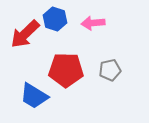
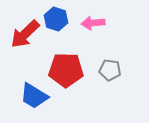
blue hexagon: moved 1 px right
gray pentagon: rotated 20 degrees clockwise
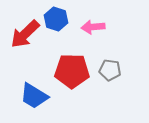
pink arrow: moved 4 px down
red pentagon: moved 6 px right, 1 px down
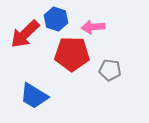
red pentagon: moved 17 px up
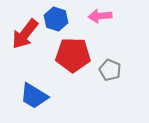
pink arrow: moved 7 px right, 11 px up
red arrow: rotated 8 degrees counterclockwise
red pentagon: moved 1 px right, 1 px down
gray pentagon: rotated 15 degrees clockwise
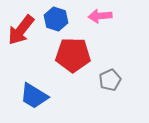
red arrow: moved 4 px left, 4 px up
gray pentagon: moved 10 px down; rotated 25 degrees clockwise
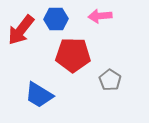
blue hexagon: rotated 20 degrees counterclockwise
gray pentagon: rotated 15 degrees counterclockwise
blue trapezoid: moved 5 px right, 1 px up
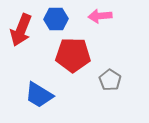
red arrow: rotated 16 degrees counterclockwise
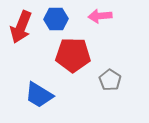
red arrow: moved 3 px up
